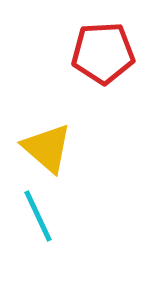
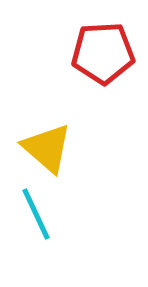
cyan line: moved 2 px left, 2 px up
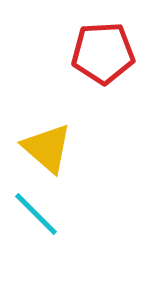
cyan line: rotated 20 degrees counterclockwise
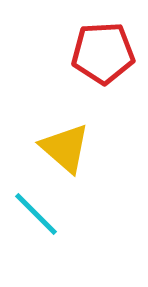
yellow triangle: moved 18 px right
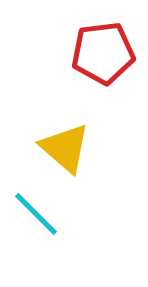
red pentagon: rotated 4 degrees counterclockwise
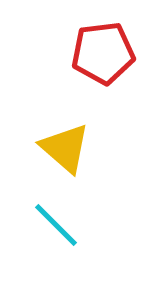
cyan line: moved 20 px right, 11 px down
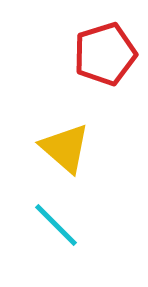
red pentagon: moved 2 px right, 1 px down; rotated 10 degrees counterclockwise
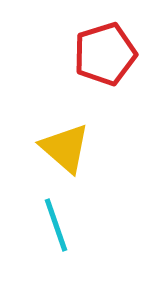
cyan line: rotated 26 degrees clockwise
